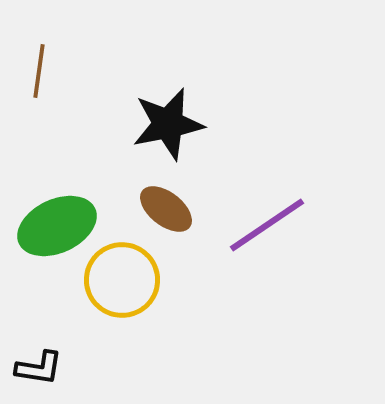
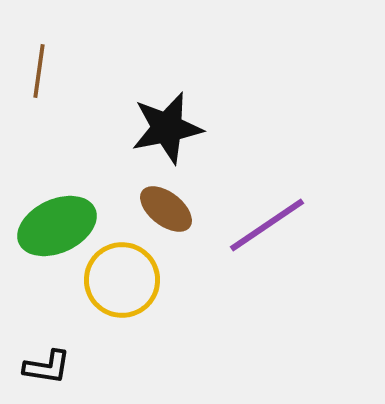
black star: moved 1 px left, 4 px down
black L-shape: moved 8 px right, 1 px up
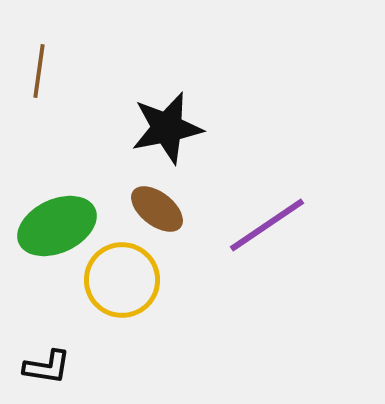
brown ellipse: moved 9 px left
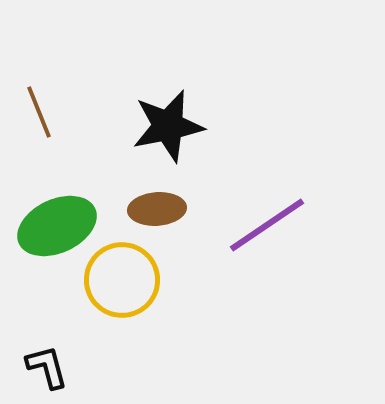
brown line: moved 41 px down; rotated 30 degrees counterclockwise
black star: moved 1 px right, 2 px up
brown ellipse: rotated 42 degrees counterclockwise
black L-shape: rotated 114 degrees counterclockwise
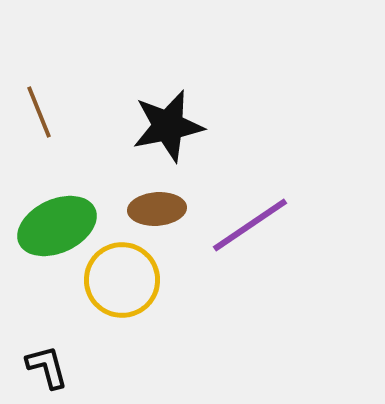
purple line: moved 17 px left
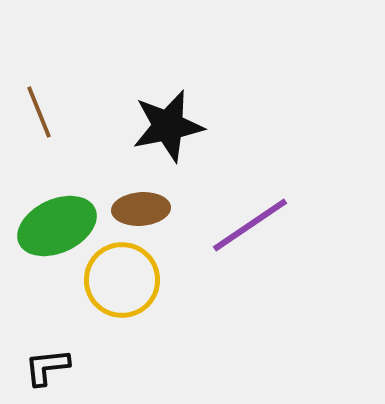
brown ellipse: moved 16 px left
black L-shape: rotated 81 degrees counterclockwise
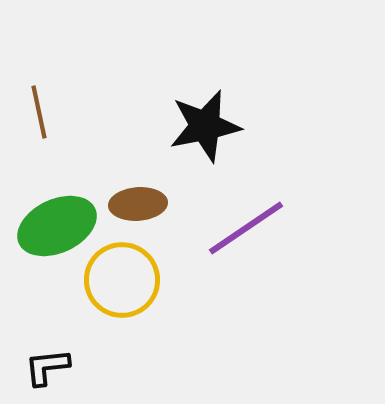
brown line: rotated 10 degrees clockwise
black star: moved 37 px right
brown ellipse: moved 3 px left, 5 px up
purple line: moved 4 px left, 3 px down
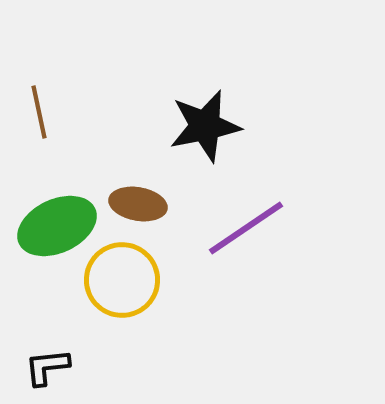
brown ellipse: rotated 14 degrees clockwise
